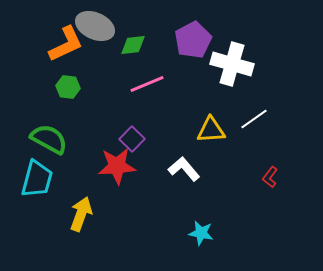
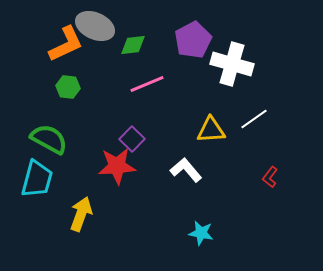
white L-shape: moved 2 px right, 1 px down
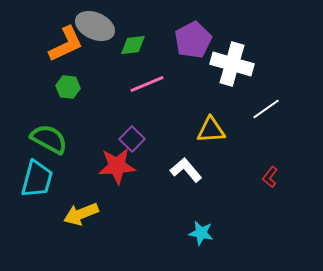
white line: moved 12 px right, 10 px up
yellow arrow: rotated 132 degrees counterclockwise
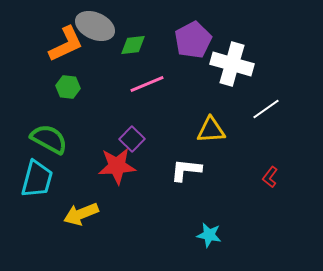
white L-shape: rotated 44 degrees counterclockwise
cyan star: moved 8 px right, 2 px down
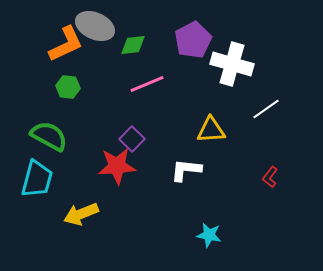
green semicircle: moved 3 px up
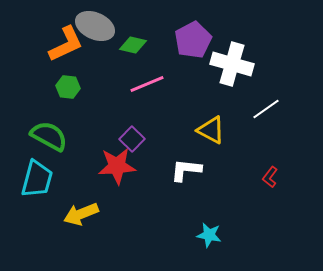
green diamond: rotated 20 degrees clockwise
yellow triangle: rotated 32 degrees clockwise
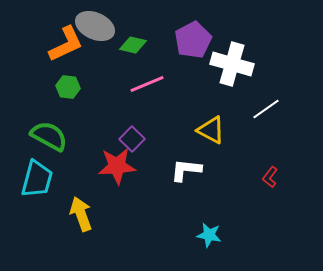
yellow arrow: rotated 92 degrees clockwise
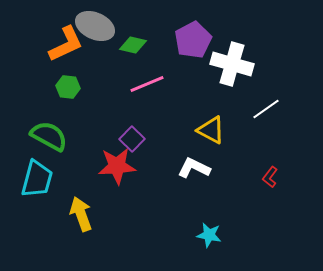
white L-shape: moved 8 px right, 2 px up; rotated 20 degrees clockwise
